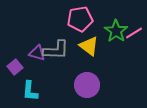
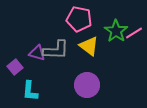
pink pentagon: moved 1 px left; rotated 20 degrees clockwise
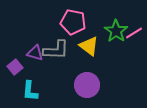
pink pentagon: moved 6 px left, 3 px down
purple triangle: moved 2 px left
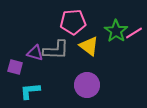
pink pentagon: rotated 15 degrees counterclockwise
purple square: rotated 35 degrees counterclockwise
cyan L-shape: rotated 80 degrees clockwise
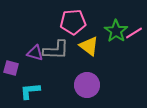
purple square: moved 4 px left, 1 px down
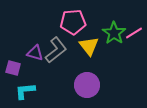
green star: moved 2 px left, 2 px down
yellow triangle: rotated 15 degrees clockwise
gray L-shape: rotated 40 degrees counterclockwise
purple square: moved 2 px right
cyan L-shape: moved 5 px left
